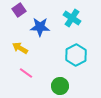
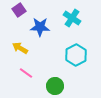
green circle: moved 5 px left
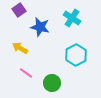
blue star: rotated 12 degrees clockwise
green circle: moved 3 px left, 3 px up
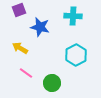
purple square: rotated 16 degrees clockwise
cyan cross: moved 1 px right, 2 px up; rotated 30 degrees counterclockwise
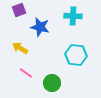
cyan hexagon: rotated 25 degrees counterclockwise
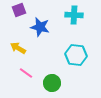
cyan cross: moved 1 px right, 1 px up
yellow arrow: moved 2 px left
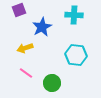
blue star: moved 2 px right; rotated 30 degrees clockwise
yellow arrow: moved 7 px right; rotated 49 degrees counterclockwise
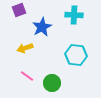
pink line: moved 1 px right, 3 px down
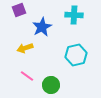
cyan hexagon: rotated 20 degrees counterclockwise
green circle: moved 1 px left, 2 px down
